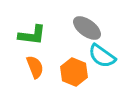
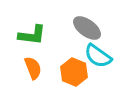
cyan semicircle: moved 4 px left
orange semicircle: moved 2 px left, 1 px down
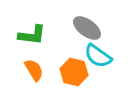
orange semicircle: moved 1 px right, 2 px down; rotated 10 degrees counterclockwise
orange hexagon: rotated 8 degrees counterclockwise
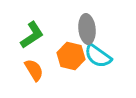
gray ellipse: moved 1 px down; rotated 48 degrees clockwise
green L-shape: rotated 40 degrees counterclockwise
orange hexagon: moved 3 px left, 16 px up
